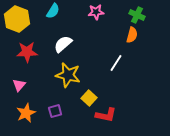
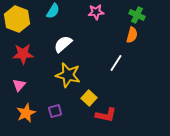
red star: moved 4 px left, 2 px down
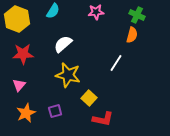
red L-shape: moved 3 px left, 4 px down
